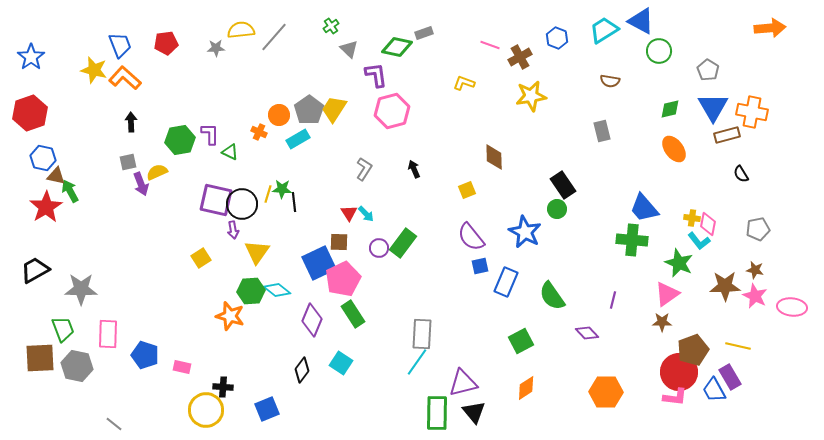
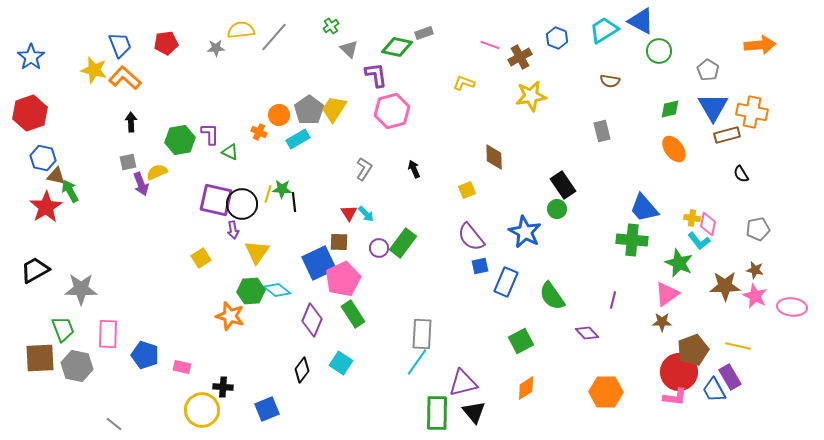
orange arrow at (770, 28): moved 10 px left, 17 px down
yellow circle at (206, 410): moved 4 px left
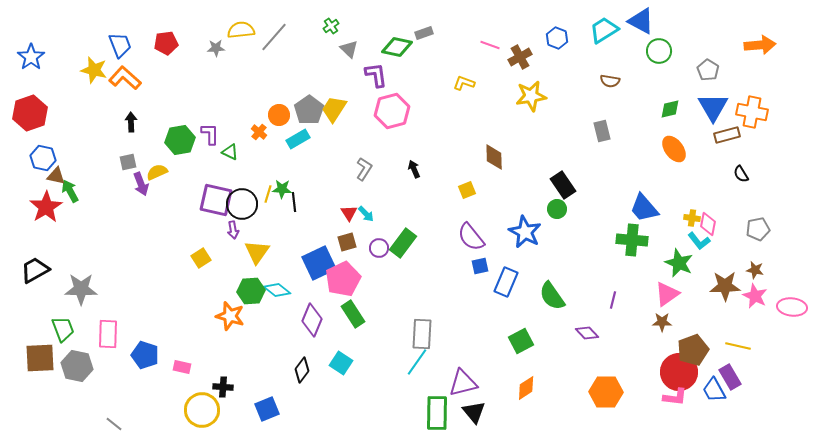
orange cross at (259, 132): rotated 14 degrees clockwise
brown square at (339, 242): moved 8 px right; rotated 18 degrees counterclockwise
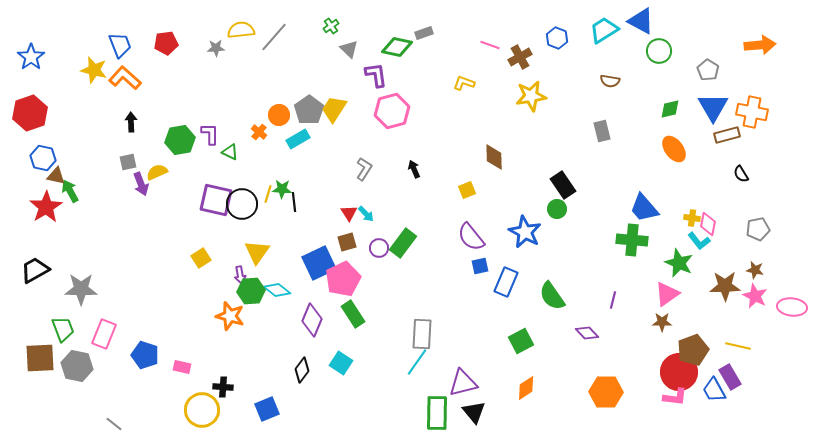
purple arrow at (233, 230): moved 7 px right, 45 px down
pink rectangle at (108, 334): moved 4 px left; rotated 20 degrees clockwise
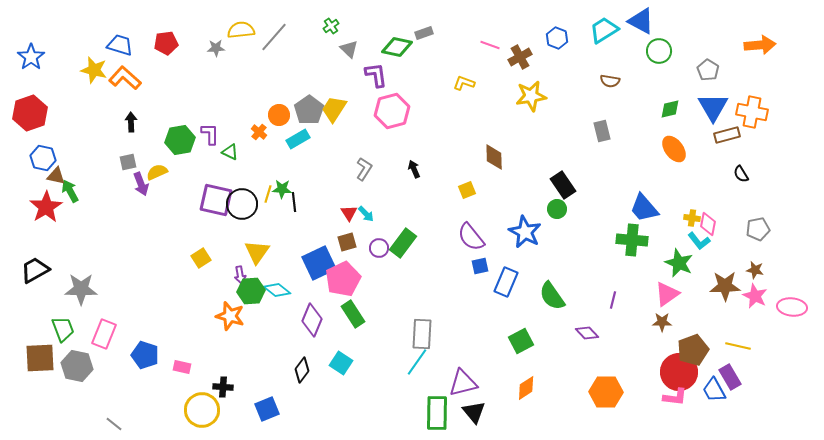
blue trapezoid at (120, 45): rotated 52 degrees counterclockwise
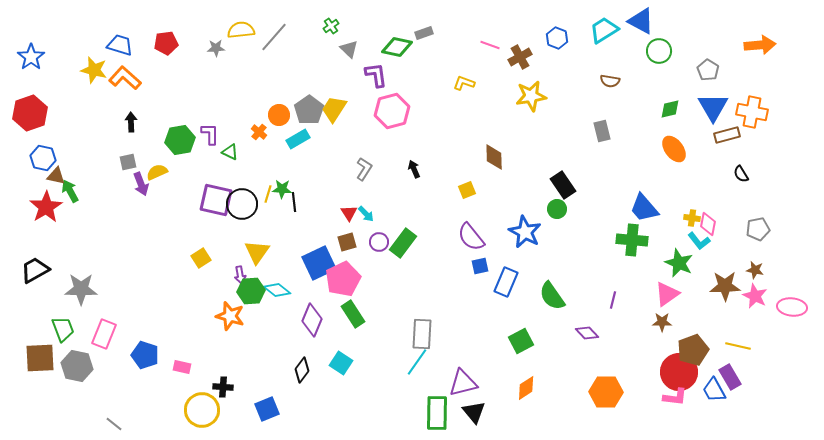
purple circle at (379, 248): moved 6 px up
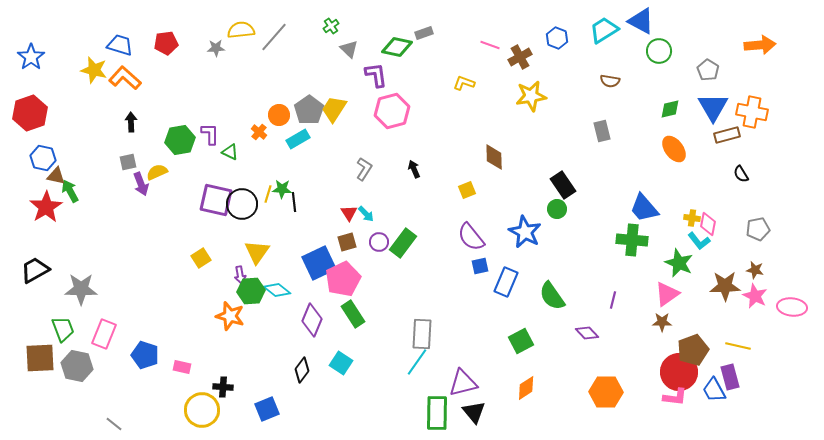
purple rectangle at (730, 377): rotated 15 degrees clockwise
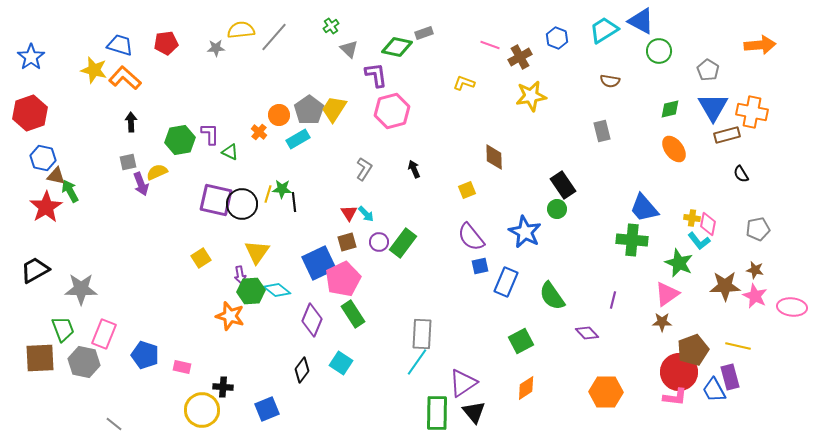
gray hexagon at (77, 366): moved 7 px right, 4 px up
purple triangle at (463, 383): rotated 20 degrees counterclockwise
